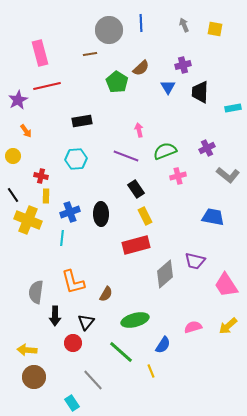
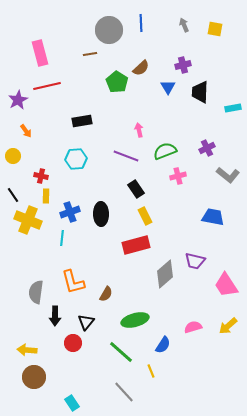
gray line at (93, 380): moved 31 px right, 12 px down
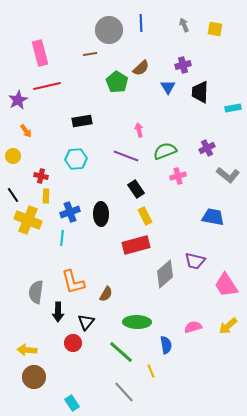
black arrow at (55, 316): moved 3 px right, 4 px up
green ellipse at (135, 320): moved 2 px right, 2 px down; rotated 16 degrees clockwise
blue semicircle at (163, 345): moved 3 px right; rotated 42 degrees counterclockwise
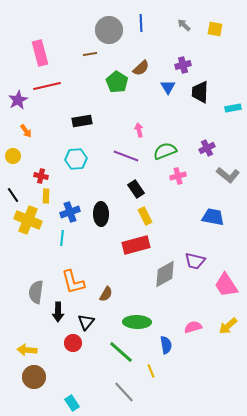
gray arrow at (184, 25): rotated 24 degrees counterclockwise
gray diamond at (165, 274): rotated 12 degrees clockwise
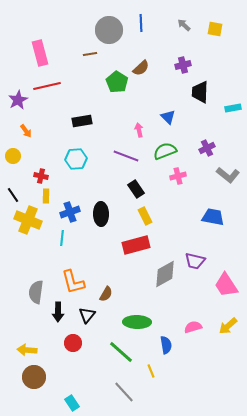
blue triangle at (168, 87): moved 30 px down; rotated 14 degrees counterclockwise
black triangle at (86, 322): moved 1 px right, 7 px up
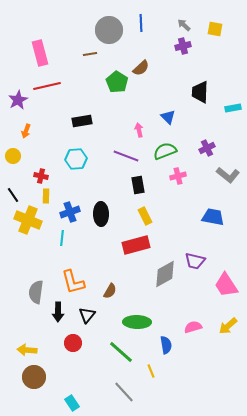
purple cross at (183, 65): moved 19 px up
orange arrow at (26, 131): rotated 56 degrees clockwise
black rectangle at (136, 189): moved 2 px right, 4 px up; rotated 24 degrees clockwise
brown semicircle at (106, 294): moved 4 px right, 3 px up
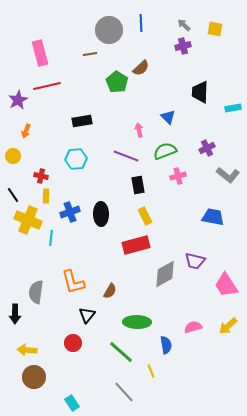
cyan line at (62, 238): moved 11 px left
black arrow at (58, 312): moved 43 px left, 2 px down
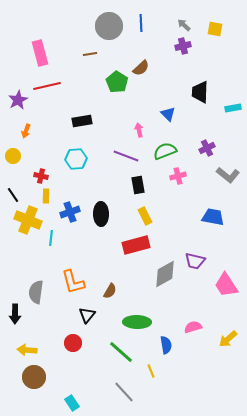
gray circle at (109, 30): moved 4 px up
blue triangle at (168, 117): moved 3 px up
yellow arrow at (228, 326): moved 13 px down
